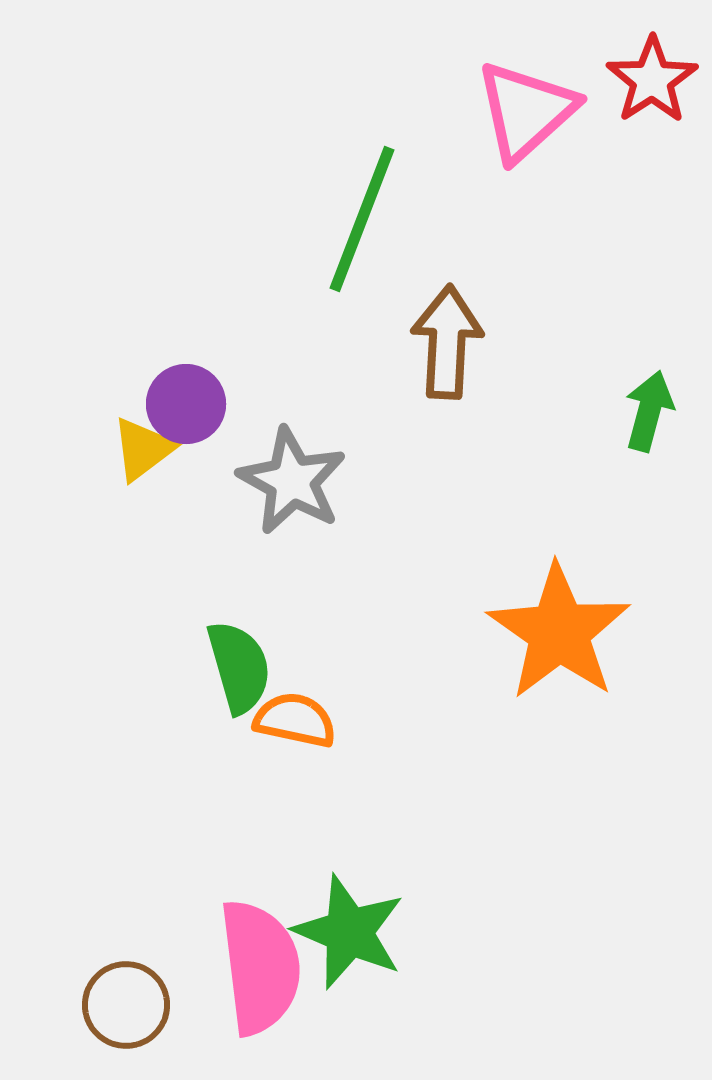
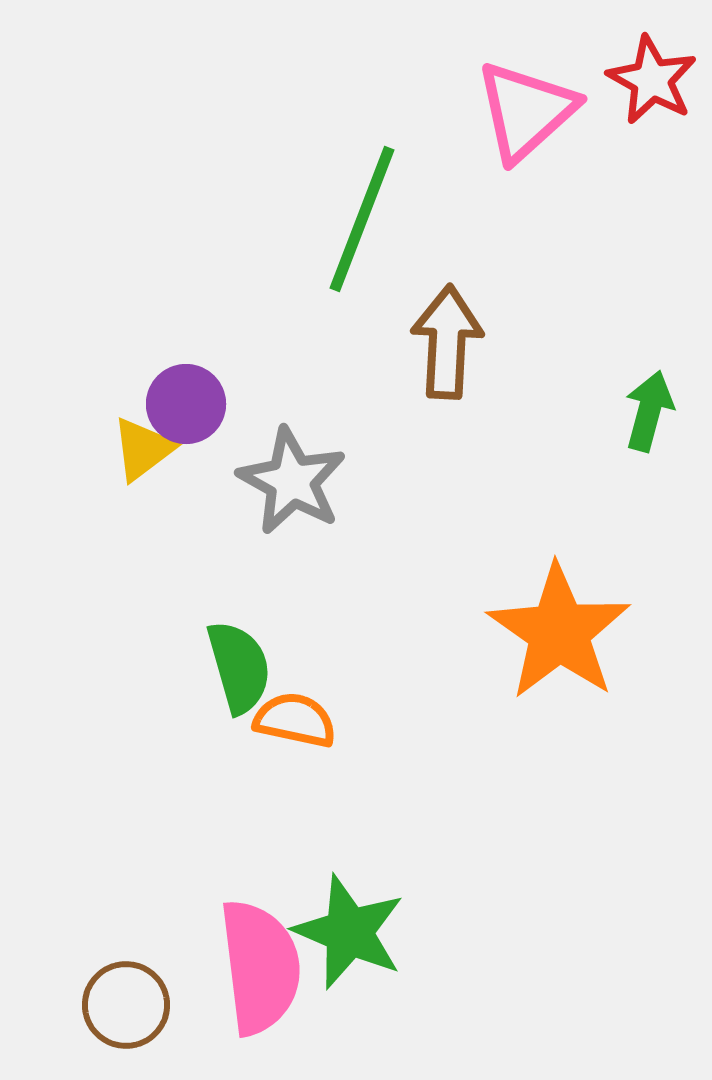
red star: rotated 10 degrees counterclockwise
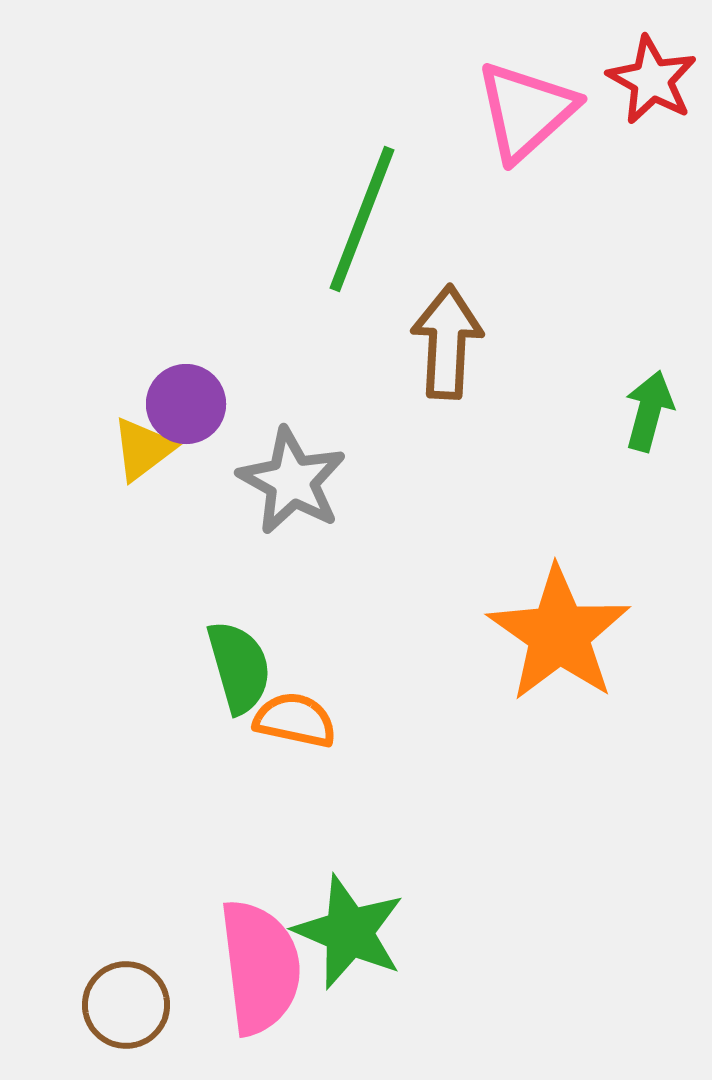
orange star: moved 2 px down
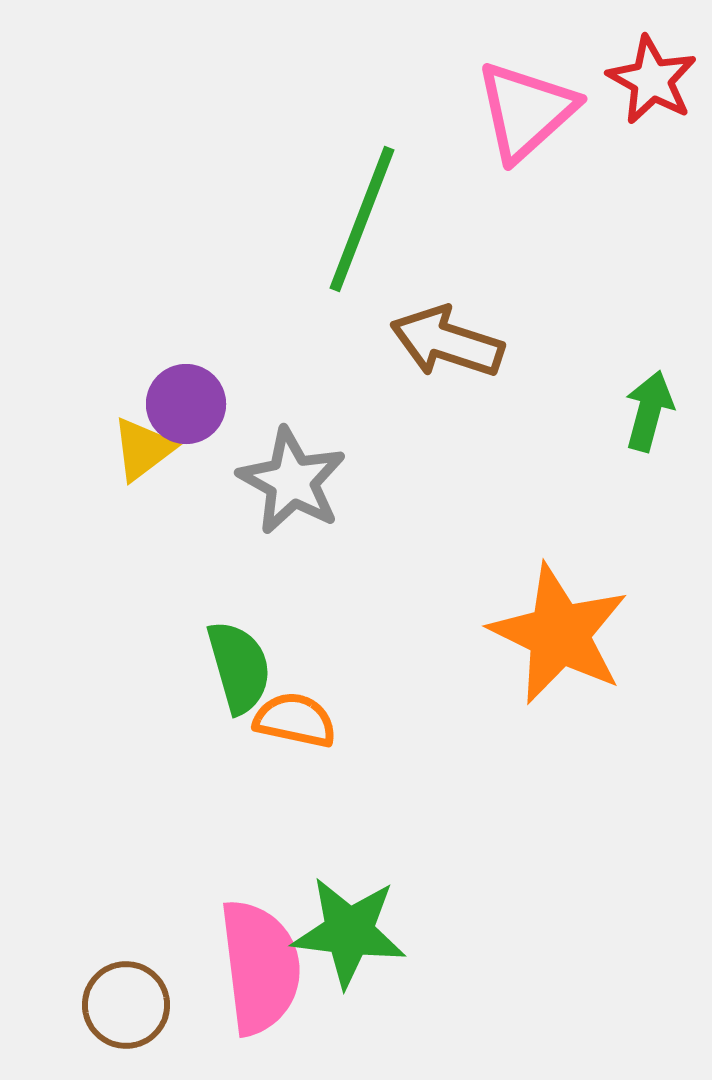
brown arrow: rotated 75 degrees counterclockwise
orange star: rotated 9 degrees counterclockwise
green star: rotated 16 degrees counterclockwise
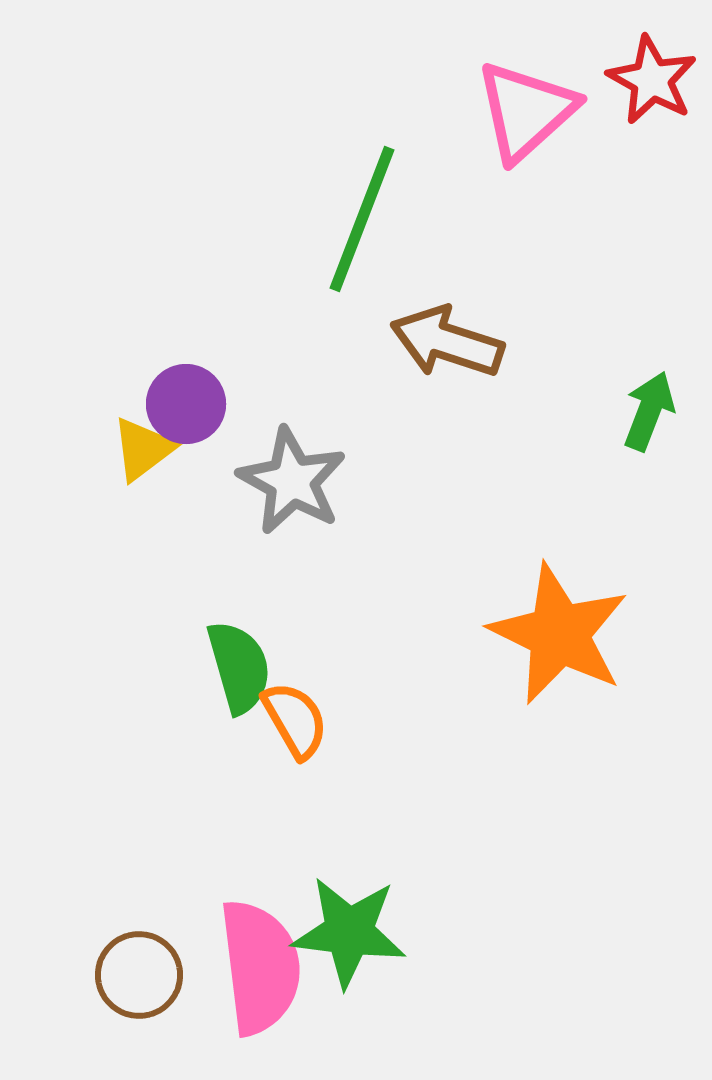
green arrow: rotated 6 degrees clockwise
orange semicircle: rotated 48 degrees clockwise
brown circle: moved 13 px right, 30 px up
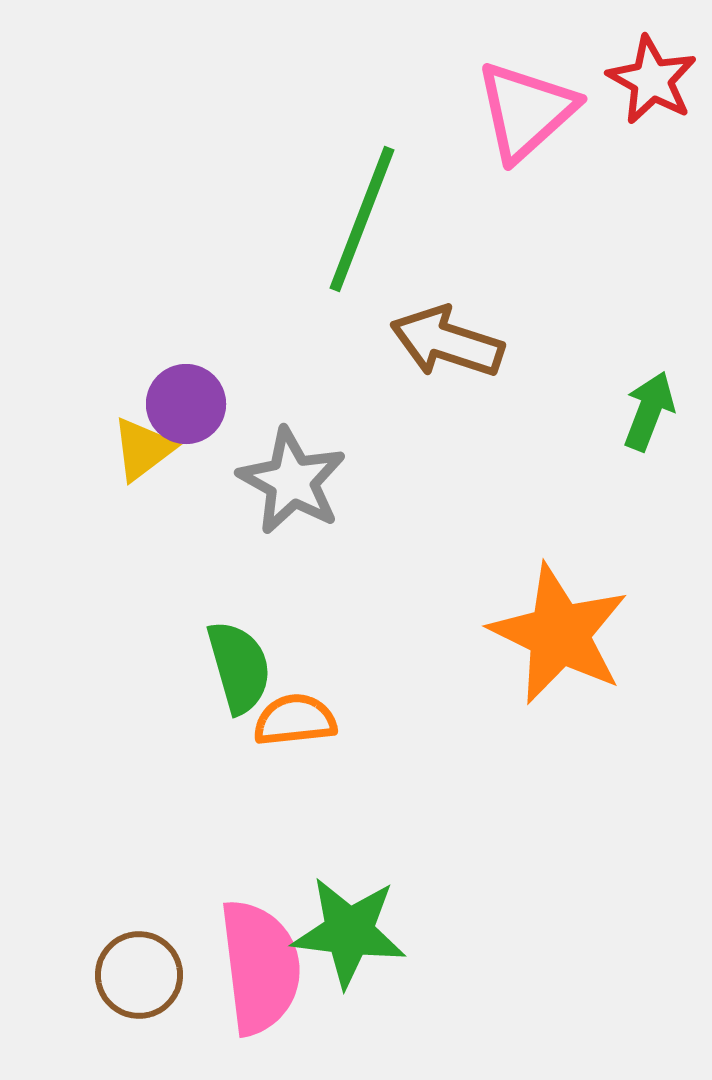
orange semicircle: rotated 66 degrees counterclockwise
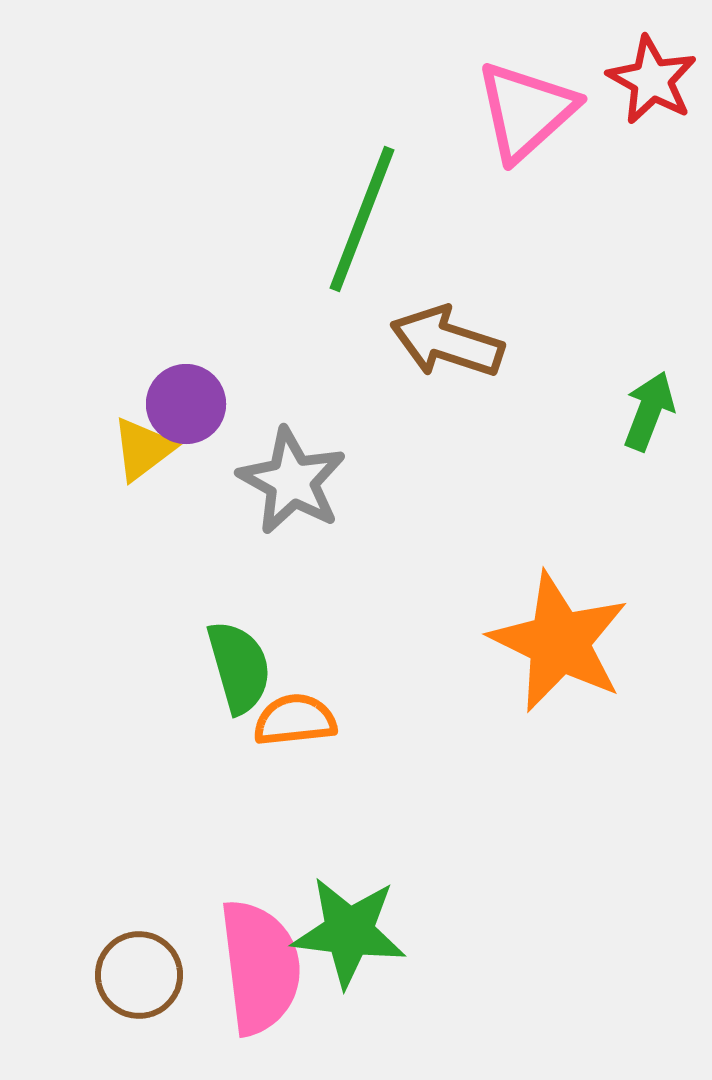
orange star: moved 8 px down
